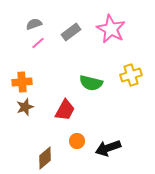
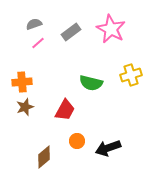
brown diamond: moved 1 px left, 1 px up
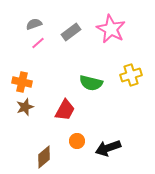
orange cross: rotated 18 degrees clockwise
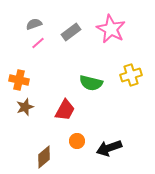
orange cross: moved 3 px left, 2 px up
black arrow: moved 1 px right
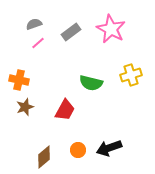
orange circle: moved 1 px right, 9 px down
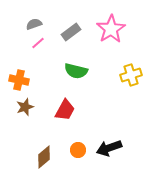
pink star: rotated 12 degrees clockwise
green semicircle: moved 15 px left, 12 px up
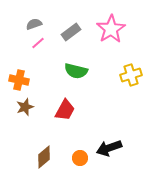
orange circle: moved 2 px right, 8 px down
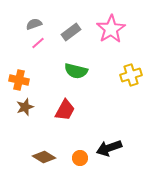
brown diamond: rotated 70 degrees clockwise
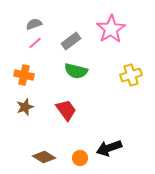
gray rectangle: moved 9 px down
pink line: moved 3 px left
orange cross: moved 5 px right, 5 px up
red trapezoid: moved 1 px right; rotated 65 degrees counterclockwise
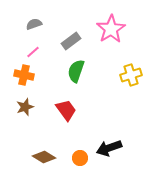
pink line: moved 2 px left, 9 px down
green semicircle: rotated 95 degrees clockwise
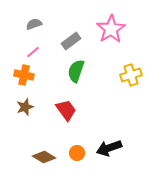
orange circle: moved 3 px left, 5 px up
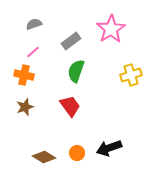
red trapezoid: moved 4 px right, 4 px up
